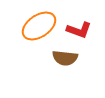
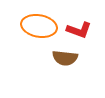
orange ellipse: rotated 44 degrees clockwise
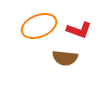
orange ellipse: rotated 32 degrees counterclockwise
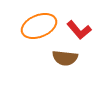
red L-shape: rotated 30 degrees clockwise
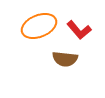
brown semicircle: moved 1 px down
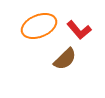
brown semicircle: rotated 50 degrees counterclockwise
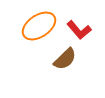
orange ellipse: rotated 12 degrees counterclockwise
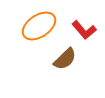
red L-shape: moved 5 px right
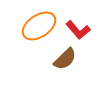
red L-shape: moved 6 px left
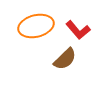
orange ellipse: moved 3 px left; rotated 20 degrees clockwise
